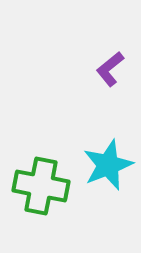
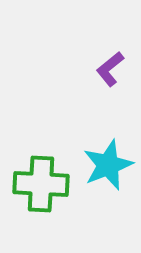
green cross: moved 2 px up; rotated 8 degrees counterclockwise
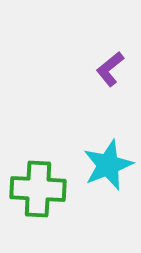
green cross: moved 3 px left, 5 px down
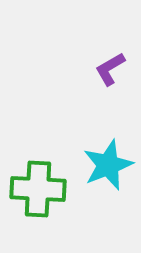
purple L-shape: rotated 9 degrees clockwise
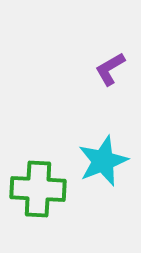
cyan star: moved 5 px left, 4 px up
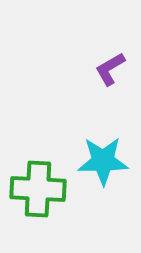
cyan star: rotated 21 degrees clockwise
